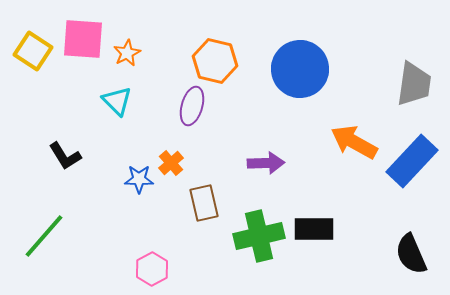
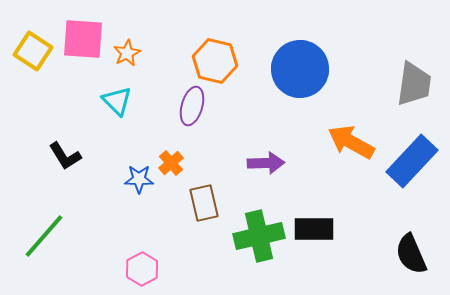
orange arrow: moved 3 px left
pink hexagon: moved 10 px left
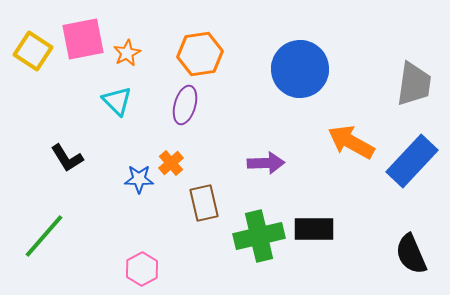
pink square: rotated 15 degrees counterclockwise
orange hexagon: moved 15 px left, 7 px up; rotated 21 degrees counterclockwise
purple ellipse: moved 7 px left, 1 px up
black L-shape: moved 2 px right, 2 px down
